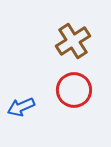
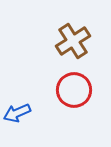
blue arrow: moved 4 px left, 6 px down
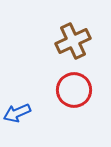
brown cross: rotated 8 degrees clockwise
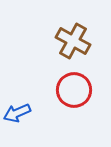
brown cross: rotated 36 degrees counterclockwise
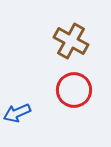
brown cross: moved 2 px left
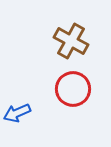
red circle: moved 1 px left, 1 px up
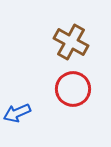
brown cross: moved 1 px down
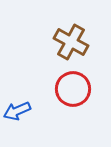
blue arrow: moved 2 px up
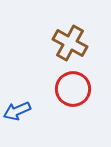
brown cross: moved 1 px left, 1 px down
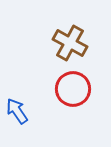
blue arrow: rotated 80 degrees clockwise
